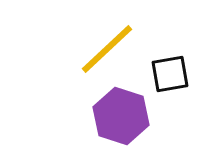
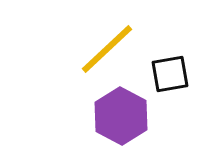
purple hexagon: rotated 10 degrees clockwise
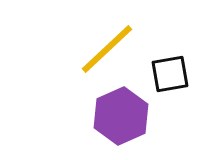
purple hexagon: rotated 8 degrees clockwise
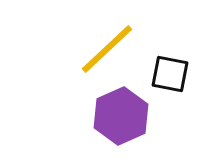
black square: rotated 21 degrees clockwise
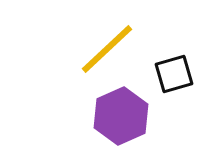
black square: moved 4 px right; rotated 27 degrees counterclockwise
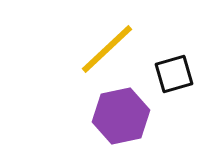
purple hexagon: rotated 12 degrees clockwise
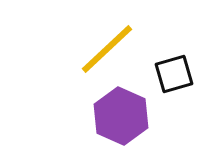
purple hexagon: rotated 24 degrees counterclockwise
